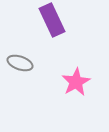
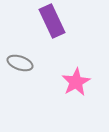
purple rectangle: moved 1 px down
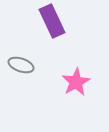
gray ellipse: moved 1 px right, 2 px down
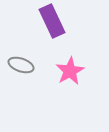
pink star: moved 6 px left, 11 px up
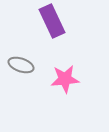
pink star: moved 5 px left, 8 px down; rotated 24 degrees clockwise
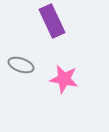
pink star: moved 1 px left; rotated 16 degrees clockwise
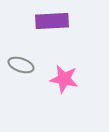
purple rectangle: rotated 68 degrees counterclockwise
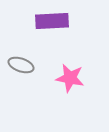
pink star: moved 6 px right, 1 px up
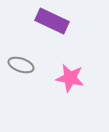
purple rectangle: rotated 28 degrees clockwise
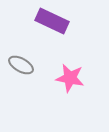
gray ellipse: rotated 10 degrees clockwise
